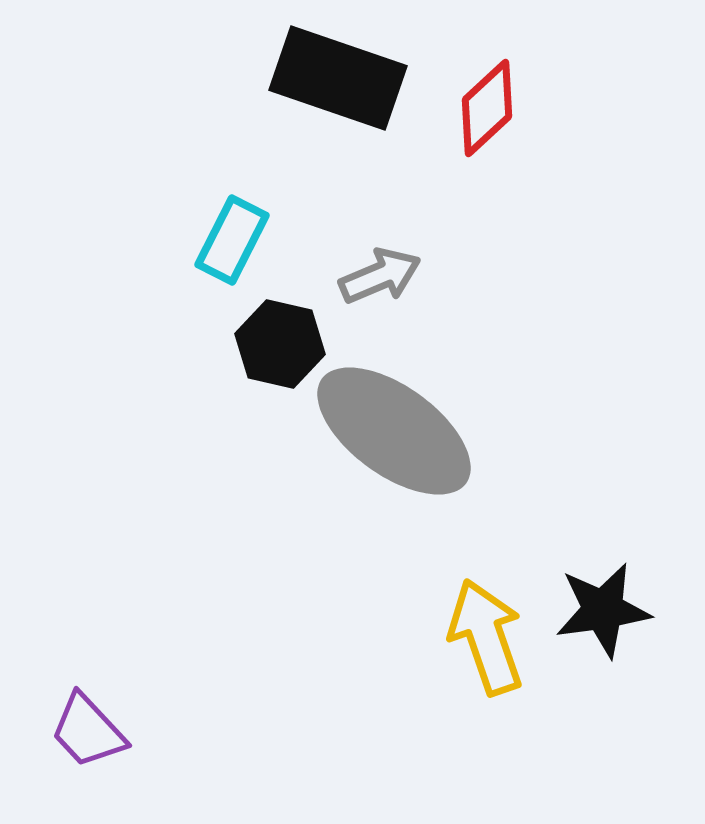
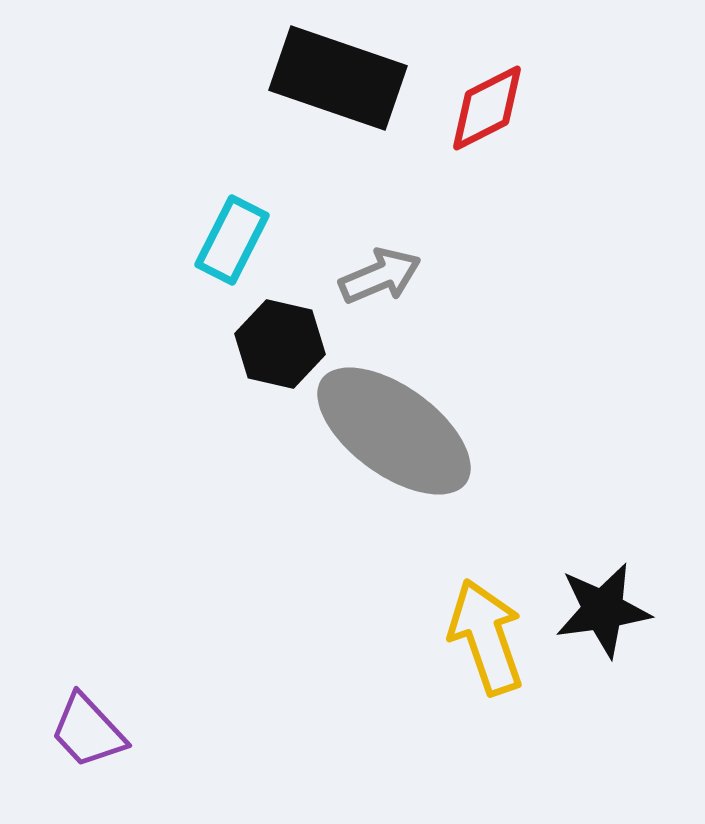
red diamond: rotated 16 degrees clockwise
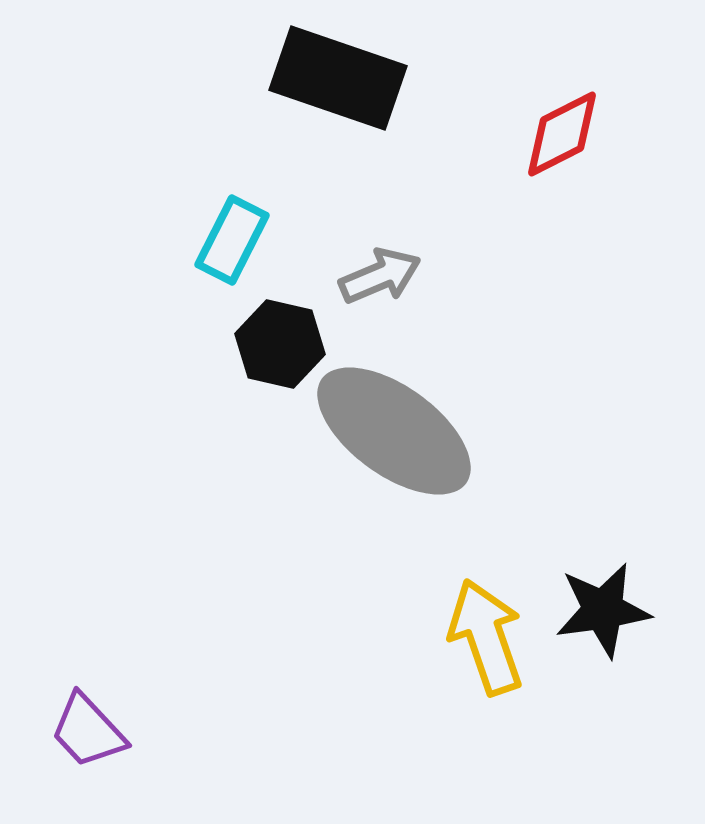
red diamond: moved 75 px right, 26 px down
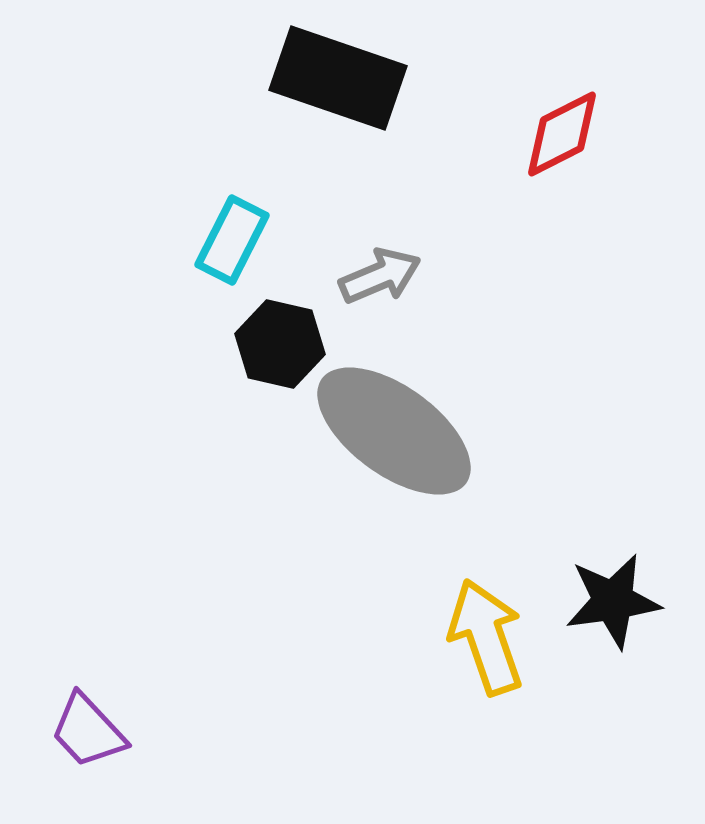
black star: moved 10 px right, 9 px up
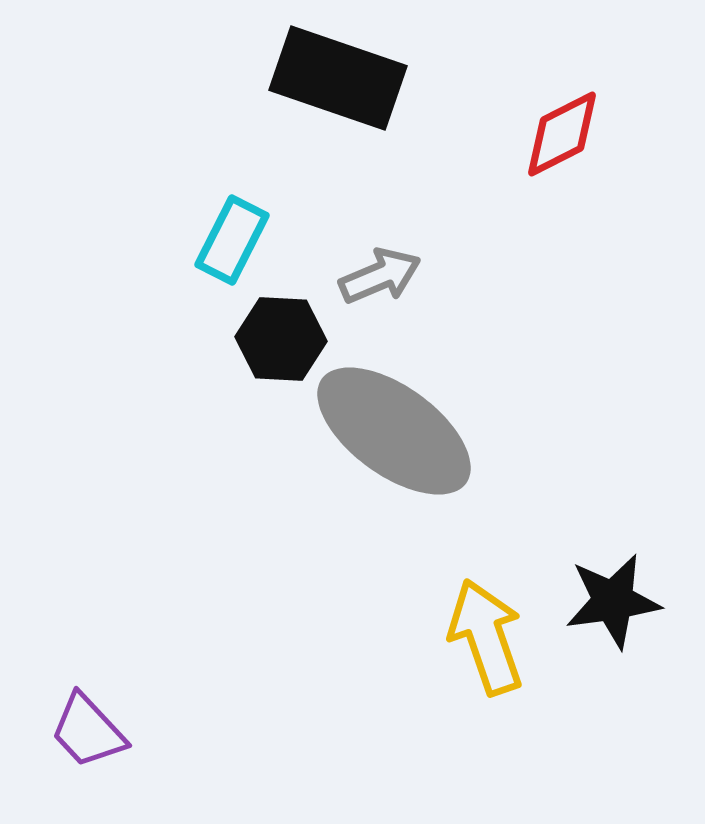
black hexagon: moved 1 px right, 5 px up; rotated 10 degrees counterclockwise
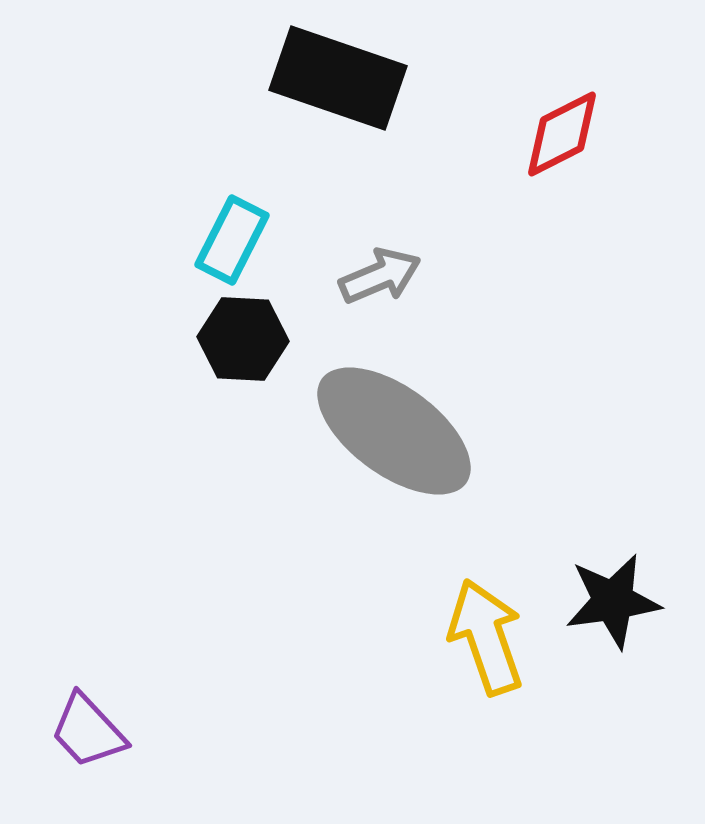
black hexagon: moved 38 px left
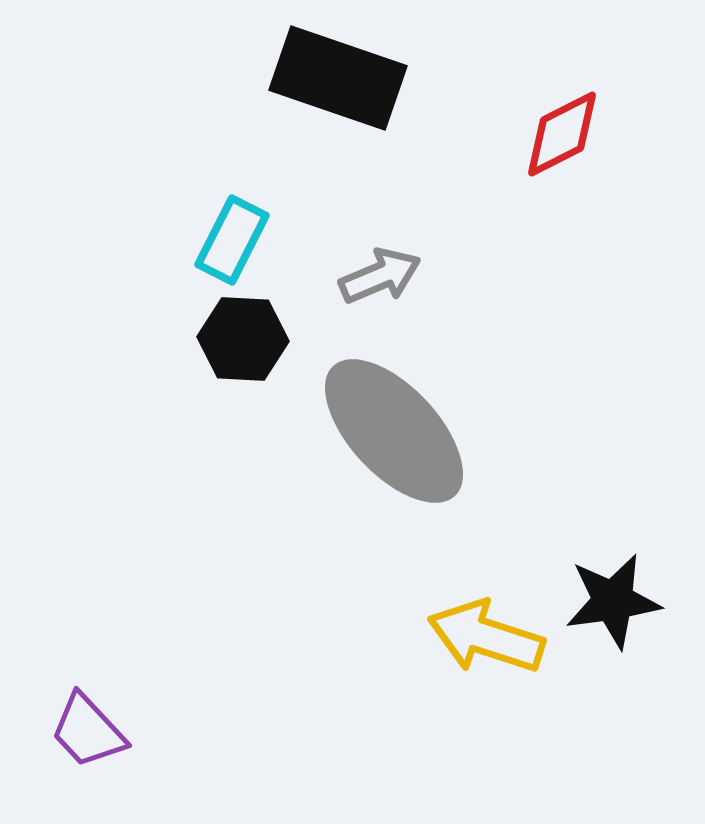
gray ellipse: rotated 11 degrees clockwise
yellow arrow: rotated 53 degrees counterclockwise
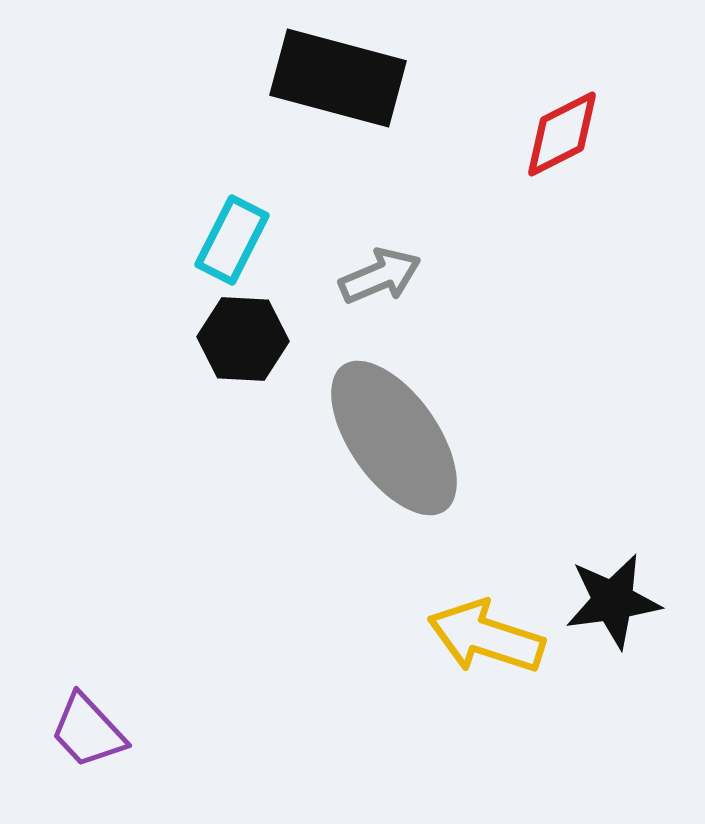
black rectangle: rotated 4 degrees counterclockwise
gray ellipse: moved 7 px down; rotated 8 degrees clockwise
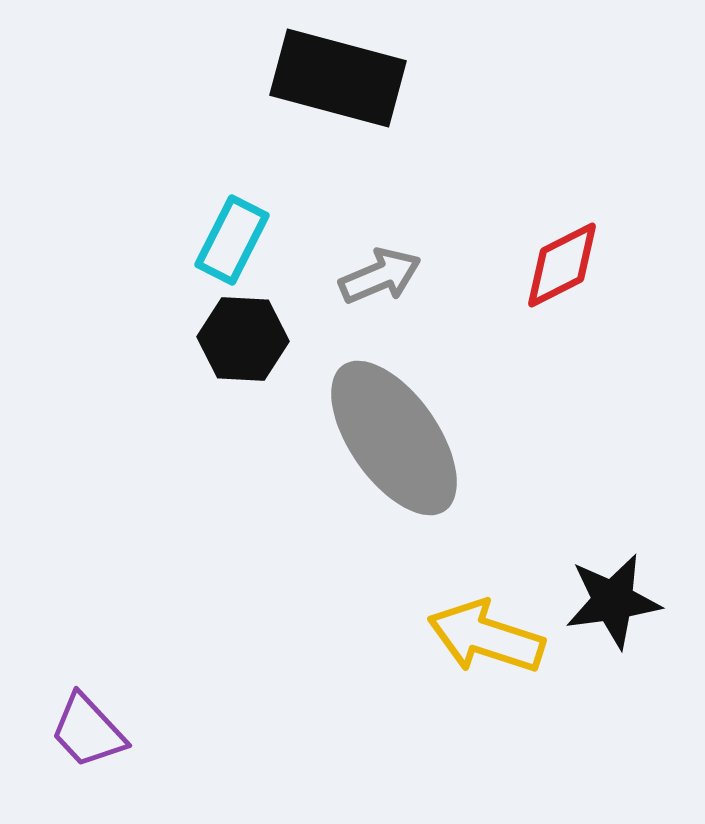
red diamond: moved 131 px down
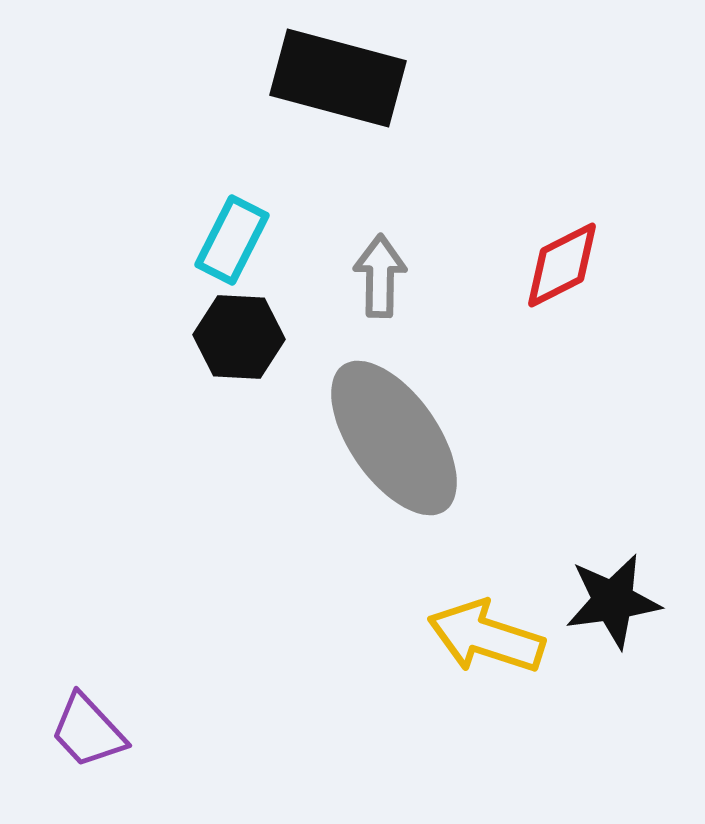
gray arrow: rotated 66 degrees counterclockwise
black hexagon: moved 4 px left, 2 px up
